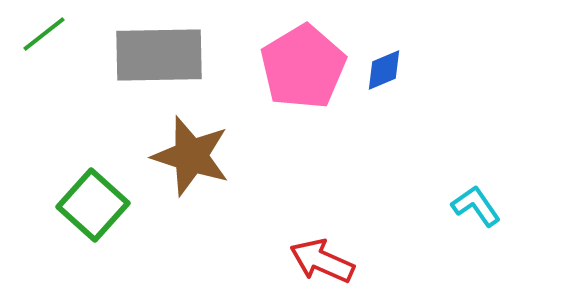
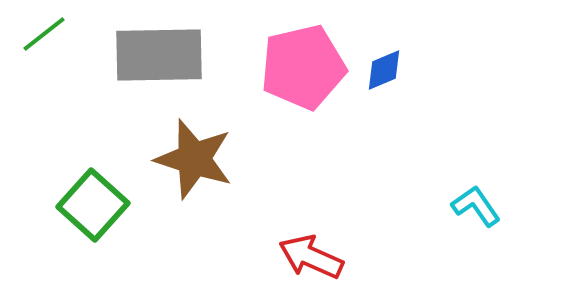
pink pentagon: rotated 18 degrees clockwise
brown star: moved 3 px right, 3 px down
red arrow: moved 11 px left, 4 px up
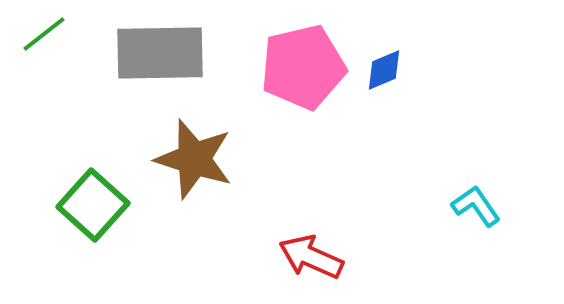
gray rectangle: moved 1 px right, 2 px up
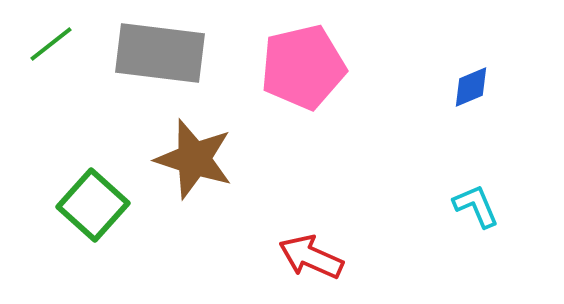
green line: moved 7 px right, 10 px down
gray rectangle: rotated 8 degrees clockwise
blue diamond: moved 87 px right, 17 px down
cyan L-shape: rotated 12 degrees clockwise
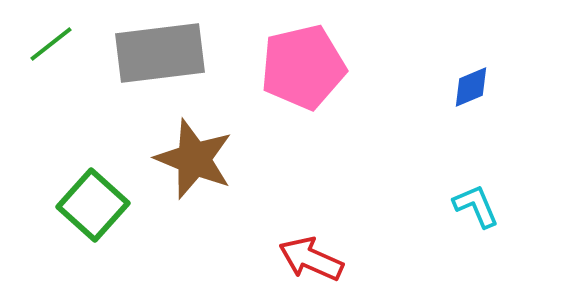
gray rectangle: rotated 14 degrees counterclockwise
brown star: rotated 4 degrees clockwise
red arrow: moved 2 px down
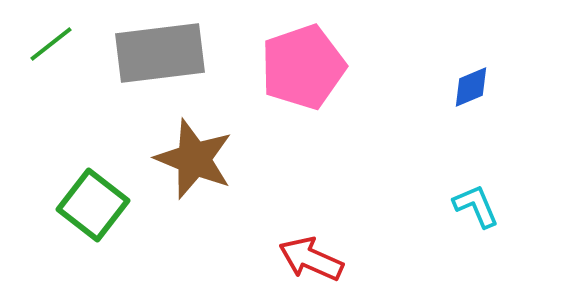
pink pentagon: rotated 6 degrees counterclockwise
green square: rotated 4 degrees counterclockwise
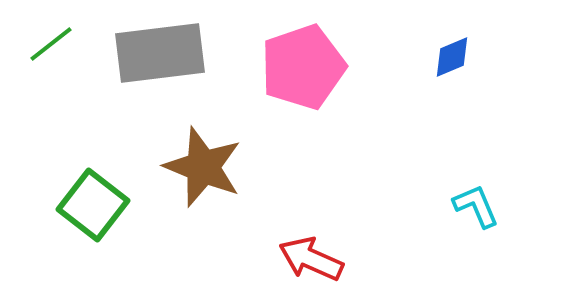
blue diamond: moved 19 px left, 30 px up
brown star: moved 9 px right, 8 px down
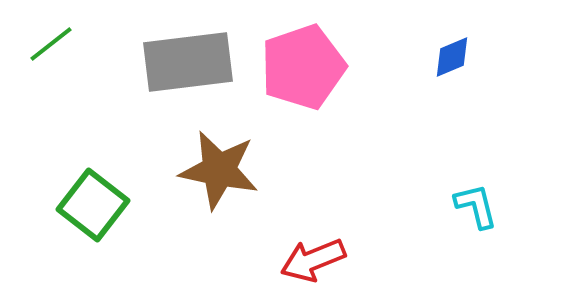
gray rectangle: moved 28 px right, 9 px down
brown star: moved 16 px right, 3 px down; rotated 10 degrees counterclockwise
cyan L-shape: rotated 9 degrees clockwise
red arrow: moved 2 px right, 1 px down; rotated 46 degrees counterclockwise
